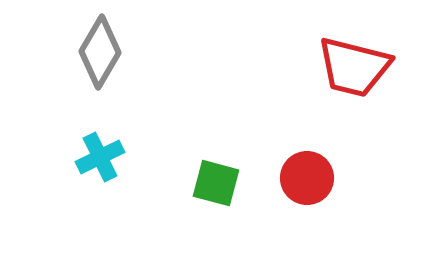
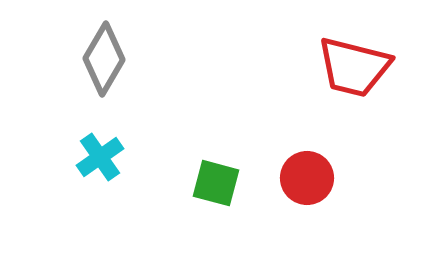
gray diamond: moved 4 px right, 7 px down
cyan cross: rotated 9 degrees counterclockwise
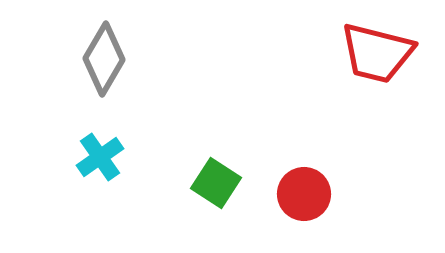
red trapezoid: moved 23 px right, 14 px up
red circle: moved 3 px left, 16 px down
green square: rotated 18 degrees clockwise
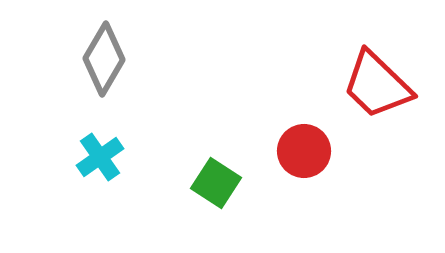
red trapezoid: moved 32 px down; rotated 30 degrees clockwise
red circle: moved 43 px up
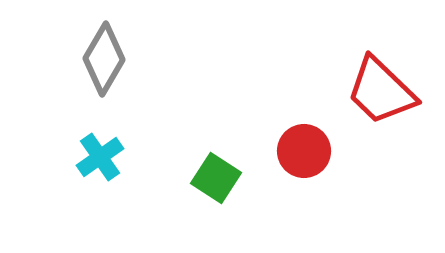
red trapezoid: moved 4 px right, 6 px down
green square: moved 5 px up
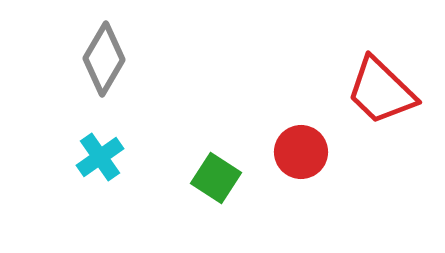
red circle: moved 3 px left, 1 px down
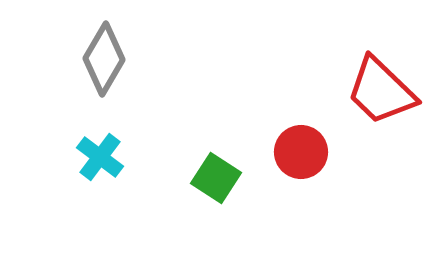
cyan cross: rotated 18 degrees counterclockwise
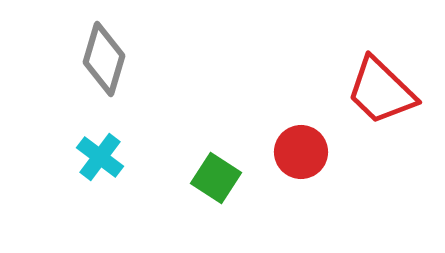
gray diamond: rotated 14 degrees counterclockwise
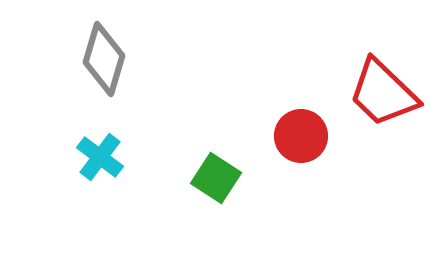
red trapezoid: moved 2 px right, 2 px down
red circle: moved 16 px up
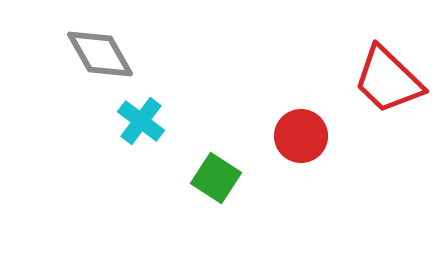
gray diamond: moved 4 px left, 5 px up; rotated 46 degrees counterclockwise
red trapezoid: moved 5 px right, 13 px up
cyan cross: moved 41 px right, 36 px up
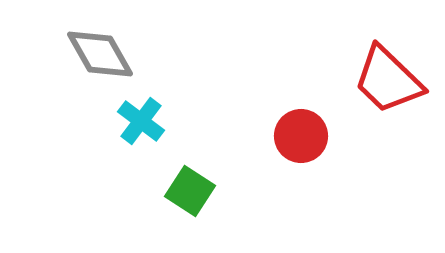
green square: moved 26 px left, 13 px down
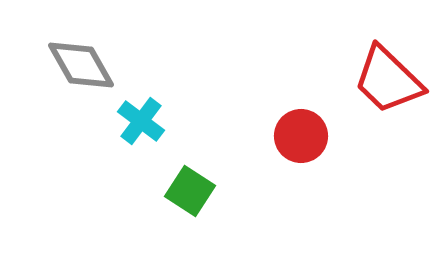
gray diamond: moved 19 px left, 11 px down
